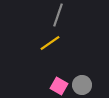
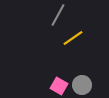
gray line: rotated 10 degrees clockwise
yellow line: moved 23 px right, 5 px up
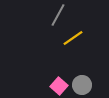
pink square: rotated 12 degrees clockwise
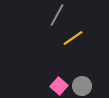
gray line: moved 1 px left
gray circle: moved 1 px down
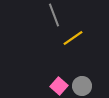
gray line: moved 3 px left; rotated 50 degrees counterclockwise
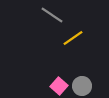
gray line: moved 2 px left; rotated 35 degrees counterclockwise
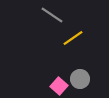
gray circle: moved 2 px left, 7 px up
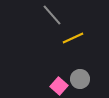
gray line: rotated 15 degrees clockwise
yellow line: rotated 10 degrees clockwise
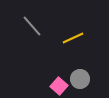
gray line: moved 20 px left, 11 px down
